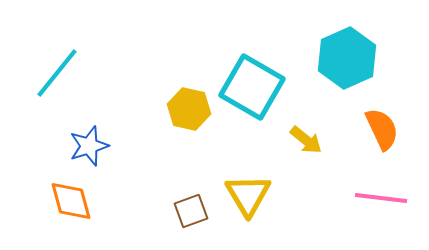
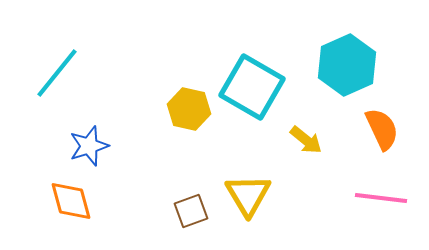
cyan hexagon: moved 7 px down
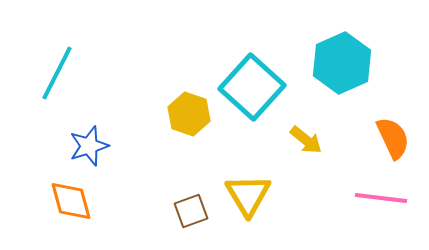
cyan hexagon: moved 5 px left, 2 px up
cyan line: rotated 12 degrees counterclockwise
cyan square: rotated 12 degrees clockwise
yellow hexagon: moved 5 px down; rotated 6 degrees clockwise
orange semicircle: moved 11 px right, 9 px down
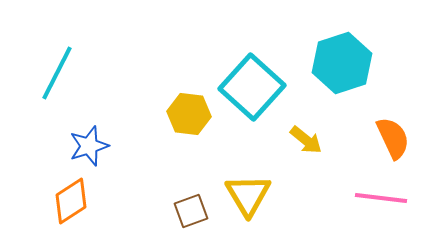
cyan hexagon: rotated 6 degrees clockwise
yellow hexagon: rotated 12 degrees counterclockwise
orange diamond: rotated 72 degrees clockwise
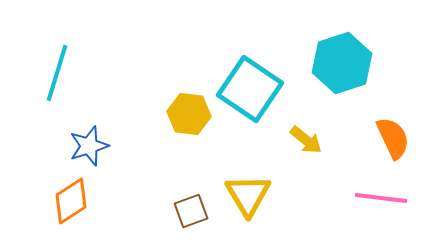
cyan line: rotated 10 degrees counterclockwise
cyan square: moved 2 px left, 2 px down; rotated 8 degrees counterclockwise
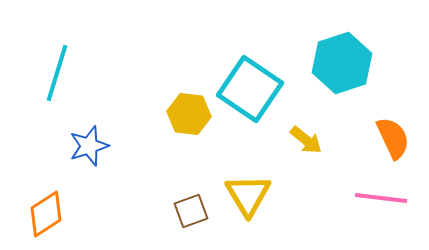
orange diamond: moved 25 px left, 13 px down
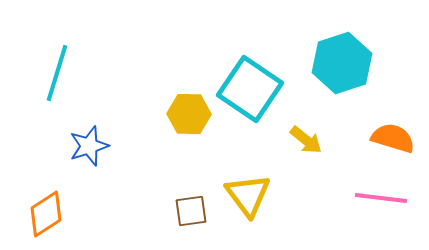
yellow hexagon: rotated 6 degrees counterclockwise
orange semicircle: rotated 48 degrees counterclockwise
yellow triangle: rotated 6 degrees counterclockwise
brown square: rotated 12 degrees clockwise
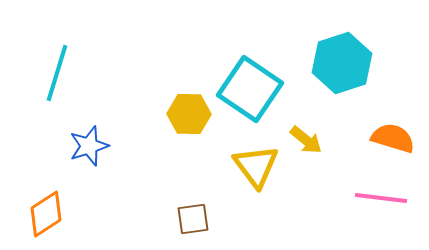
yellow triangle: moved 8 px right, 29 px up
brown square: moved 2 px right, 8 px down
